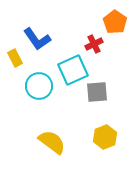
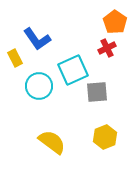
red cross: moved 13 px right, 4 px down
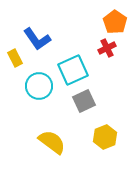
gray square: moved 13 px left, 9 px down; rotated 20 degrees counterclockwise
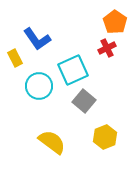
gray square: rotated 25 degrees counterclockwise
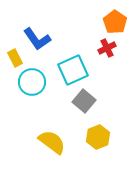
cyan circle: moved 7 px left, 4 px up
yellow hexagon: moved 7 px left
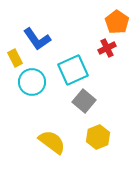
orange pentagon: moved 2 px right
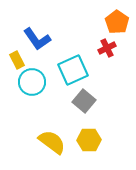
yellow rectangle: moved 2 px right, 2 px down
yellow hexagon: moved 9 px left, 3 px down; rotated 20 degrees clockwise
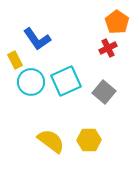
red cross: moved 1 px right
yellow rectangle: moved 2 px left
cyan square: moved 7 px left, 11 px down
cyan circle: moved 1 px left
gray square: moved 20 px right, 9 px up
yellow semicircle: moved 1 px left, 1 px up
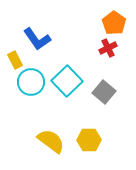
orange pentagon: moved 3 px left, 1 px down
cyan square: moved 1 px right; rotated 20 degrees counterclockwise
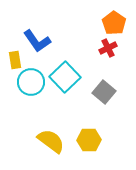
blue L-shape: moved 2 px down
yellow rectangle: rotated 18 degrees clockwise
cyan square: moved 2 px left, 4 px up
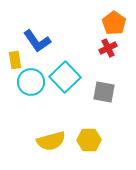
gray square: rotated 30 degrees counterclockwise
yellow semicircle: rotated 128 degrees clockwise
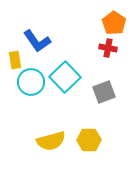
red cross: rotated 36 degrees clockwise
gray square: rotated 30 degrees counterclockwise
